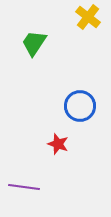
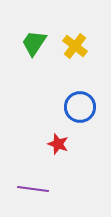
yellow cross: moved 13 px left, 29 px down
blue circle: moved 1 px down
purple line: moved 9 px right, 2 px down
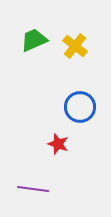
green trapezoid: moved 3 px up; rotated 32 degrees clockwise
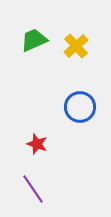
yellow cross: moved 1 px right; rotated 10 degrees clockwise
red star: moved 21 px left
purple line: rotated 48 degrees clockwise
